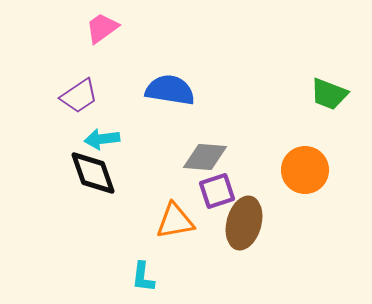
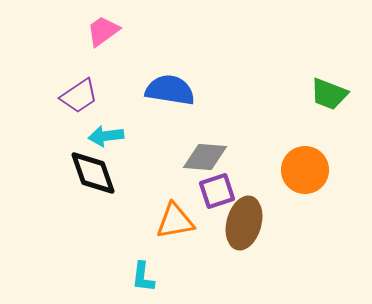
pink trapezoid: moved 1 px right, 3 px down
cyan arrow: moved 4 px right, 3 px up
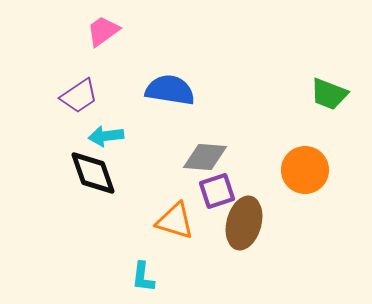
orange triangle: rotated 27 degrees clockwise
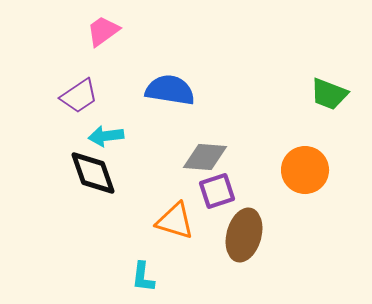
brown ellipse: moved 12 px down
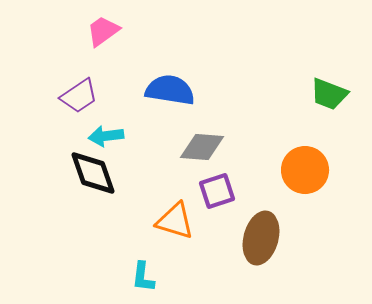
gray diamond: moved 3 px left, 10 px up
brown ellipse: moved 17 px right, 3 px down
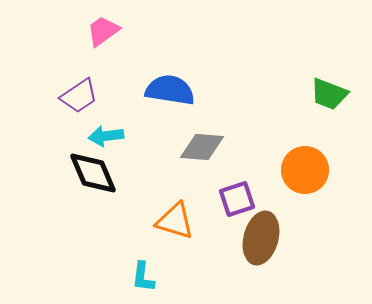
black diamond: rotated 4 degrees counterclockwise
purple square: moved 20 px right, 8 px down
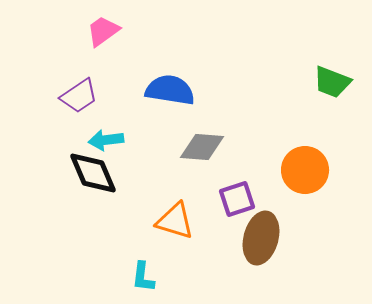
green trapezoid: moved 3 px right, 12 px up
cyan arrow: moved 4 px down
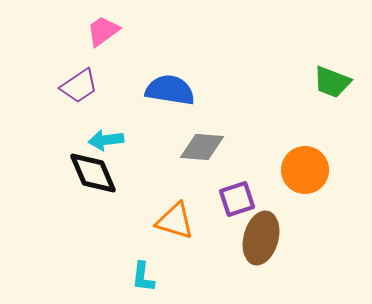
purple trapezoid: moved 10 px up
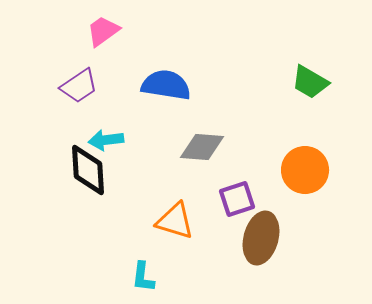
green trapezoid: moved 22 px left; rotated 9 degrees clockwise
blue semicircle: moved 4 px left, 5 px up
black diamond: moved 5 px left, 3 px up; rotated 20 degrees clockwise
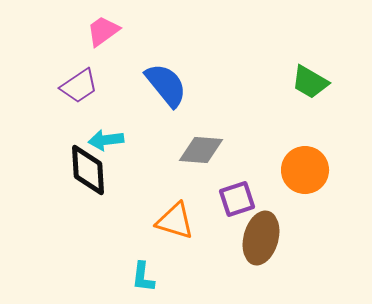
blue semicircle: rotated 42 degrees clockwise
gray diamond: moved 1 px left, 3 px down
